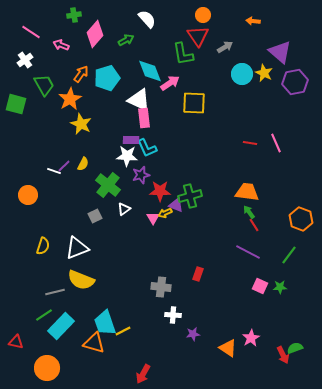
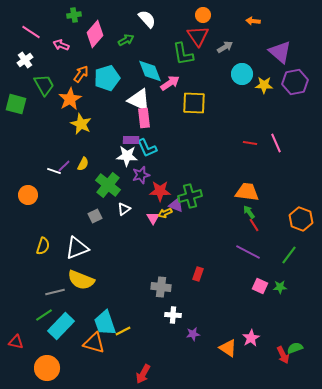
yellow star at (264, 73): moved 12 px down; rotated 24 degrees counterclockwise
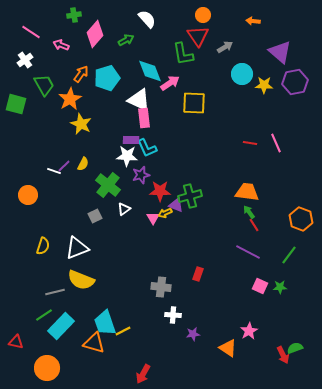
pink star at (251, 338): moved 2 px left, 7 px up
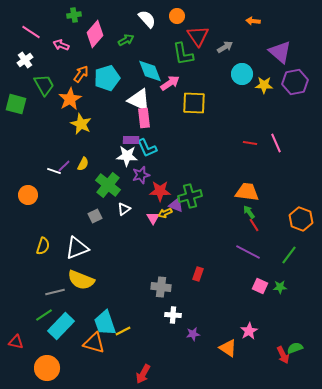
orange circle at (203, 15): moved 26 px left, 1 px down
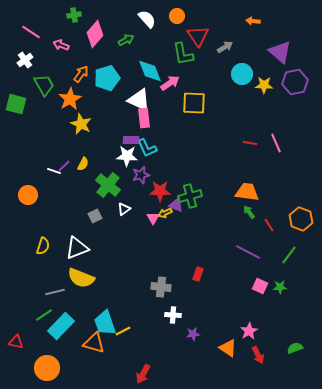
red line at (254, 225): moved 15 px right
yellow semicircle at (81, 280): moved 2 px up
red arrow at (283, 355): moved 25 px left
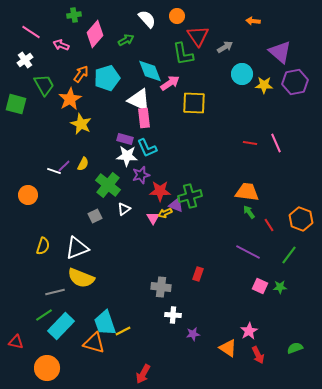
purple rectangle at (131, 140): moved 6 px left, 1 px up; rotated 14 degrees clockwise
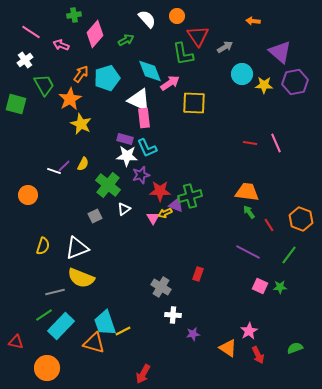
gray cross at (161, 287): rotated 24 degrees clockwise
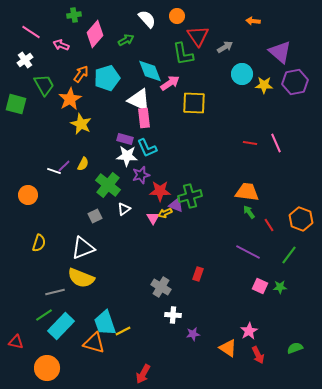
yellow semicircle at (43, 246): moved 4 px left, 3 px up
white triangle at (77, 248): moved 6 px right
